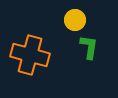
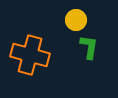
yellow circle: moved 1 px right
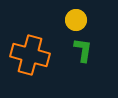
green L-shape: moved 6 px left, 3 px down
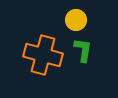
orange cross: moved 13 px right
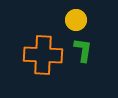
orange cross: rotated 12 degrees counterclockwise
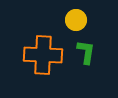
green L-shape: moved 3 px right, 2 px down
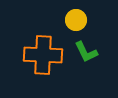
green L-shape: rotated 145 degrees clockwise
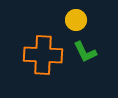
green L-shape: moved 1 px left
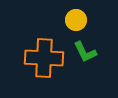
orange cross: moved 1 px right, 3 px down
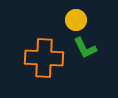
green L-shape: moved 4 px up
